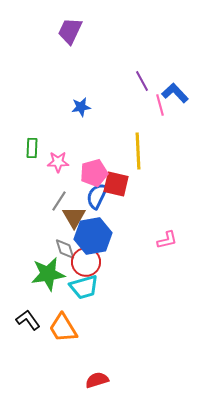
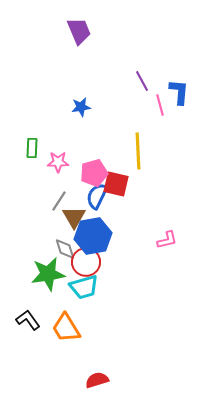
purple trapezoid: moved 9 px right; rotated 132 degrees clockwise
blue L-shape: moved 4 px right, 1 px up; rotated 48 degrees clockwise
orange trapezoid: moved 3 px right
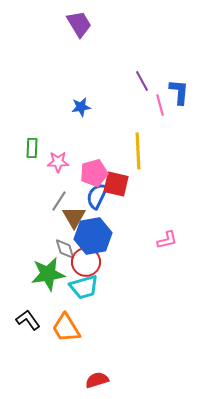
purple trapezoid: moved 7 px up; rotated 8 degrees counterclockwise
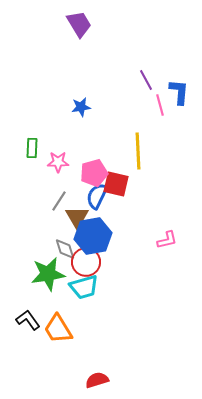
purple line: moved 4 px right, 1 px up
brown triangle: moved 3 px right
orange trapezoid: moved 8 px left, 1 px down
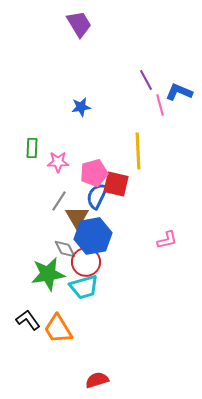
blue L-shape: rotated 72 degrees counterclockwise
gray diamond: rotated 10 degrees counterclockwise
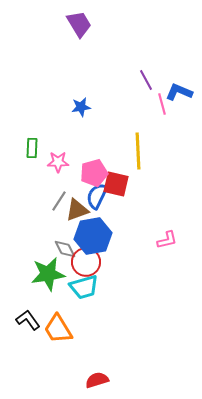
pink line: moved 2 px right, 1 px up
brown triangle: moved 7 px up; rotated 40 degrees clockwise
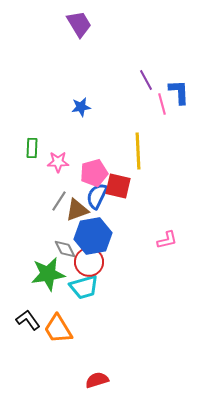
blue L-shape: rotated 64 degrees clockwise
red square: moved 2 px right, 2 px down
red circle: moved 3 px right
